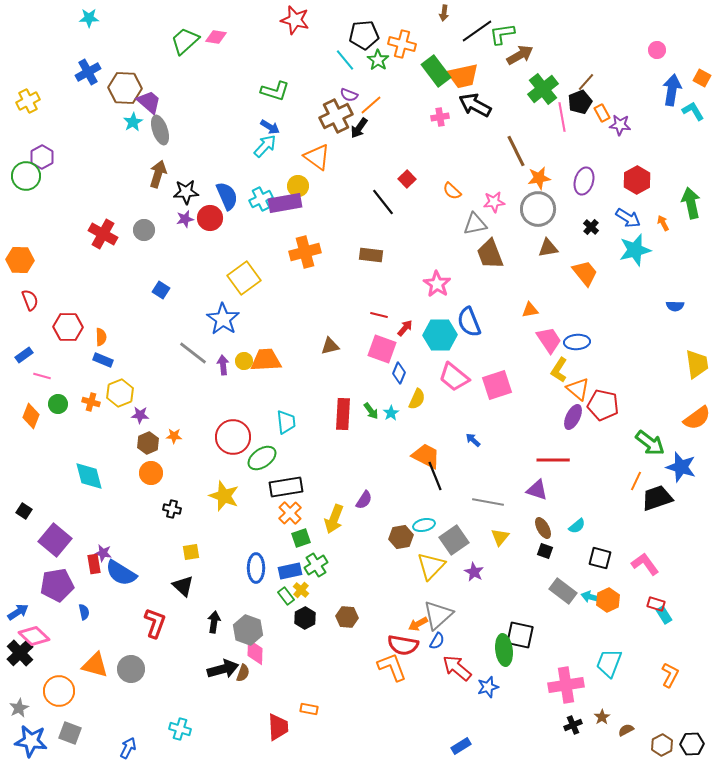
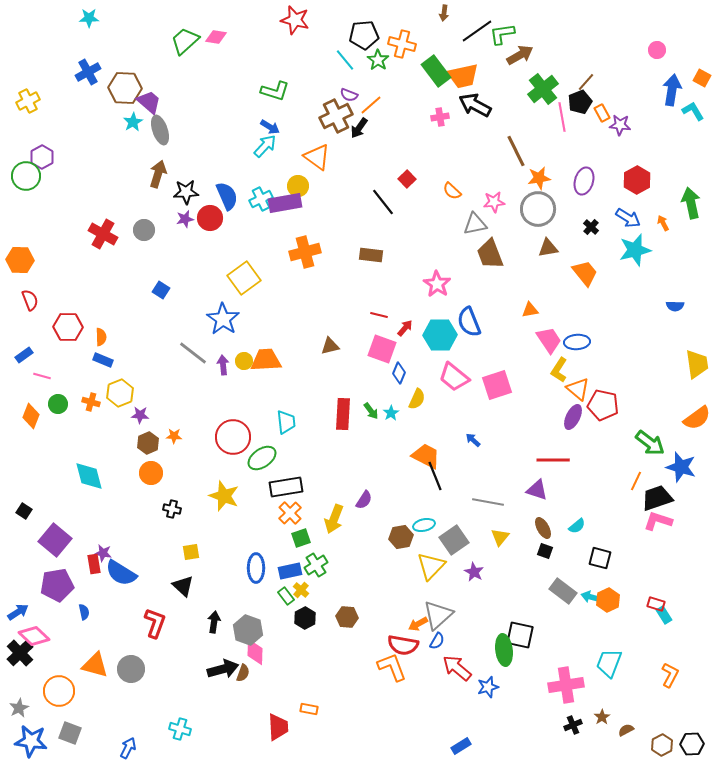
pink L-shape at (645, 564): moved 13 px right, 43 px up; rotated 36 degrees counterclockwise
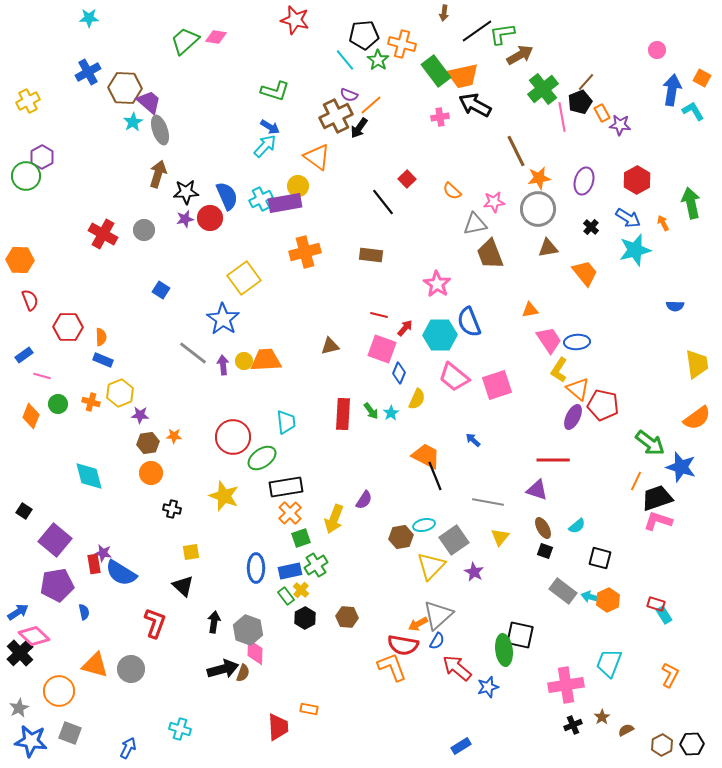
brown hexagon at (148, 443): rotated 15 degrees clockwise
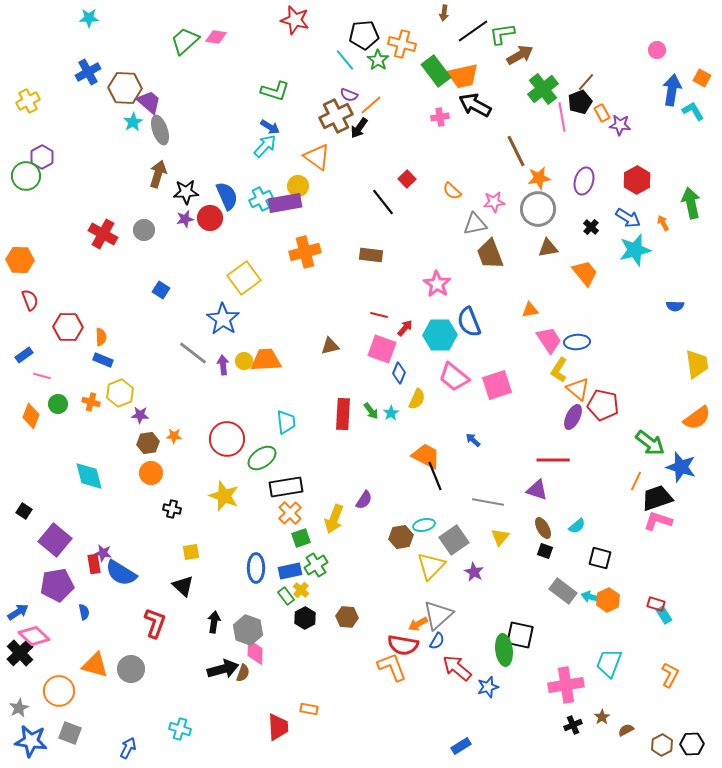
black line at (477, 31): moved 4 px left
red circle at (233, 437): moved 6 px left, 2 px down
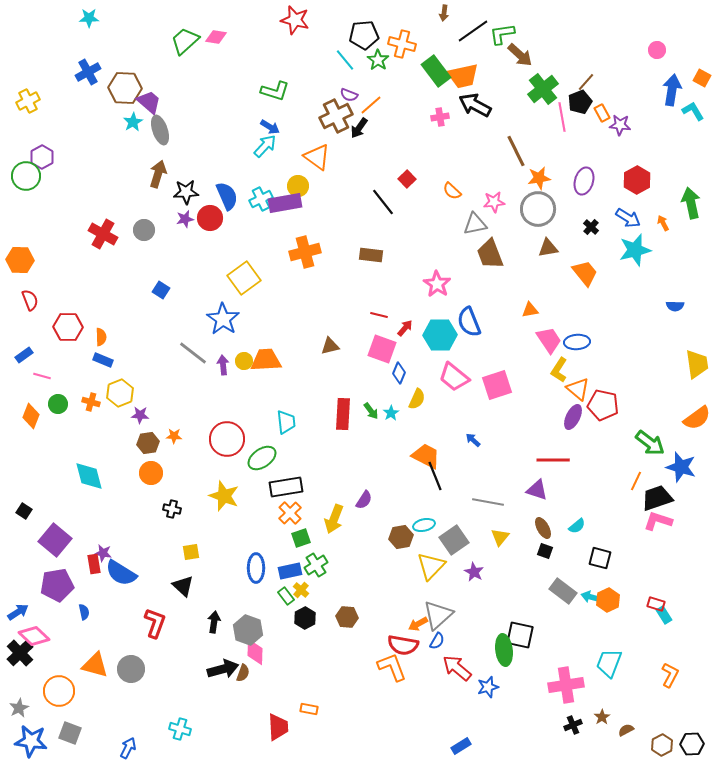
brown arrow at (520, 55): rotated 72 degrees clockwise
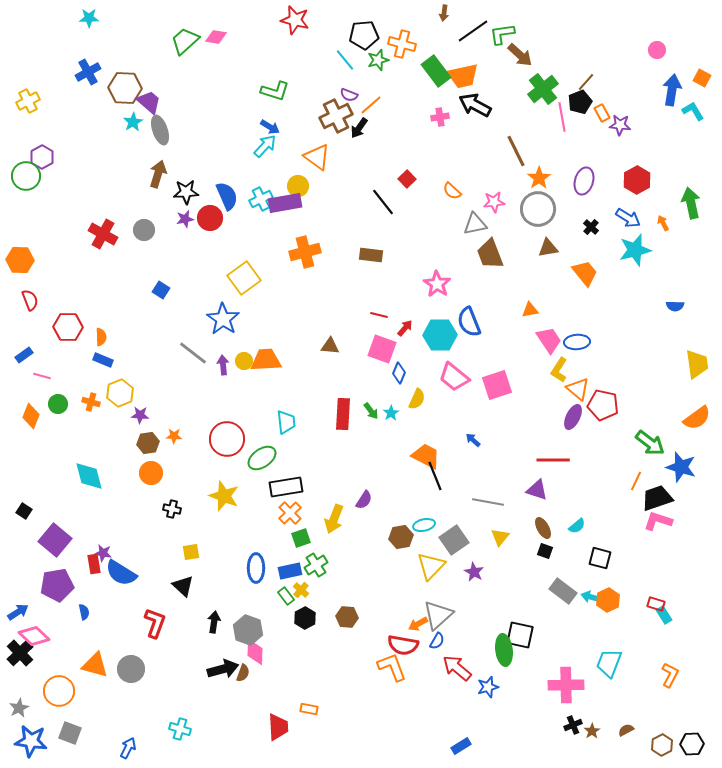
green star at (378, 60): rotated 20 degrees clockwise
orange star at (539, 178): rotated 25 degrees counterclockwise
brown triangle at (330, 346): rotated 18 degrees clockwise
pink cross at (566, 685): rotated 8 degrees clockwise
brown star at (602, 717): moved 10 px left, 14 px down
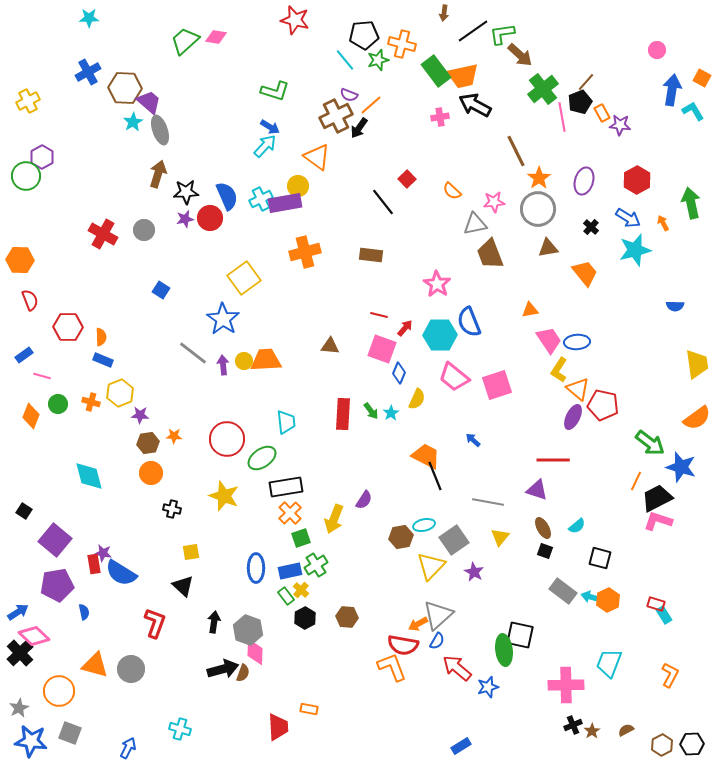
black trapezoid at (657, 498): rotated 8 degrees counterclockwise
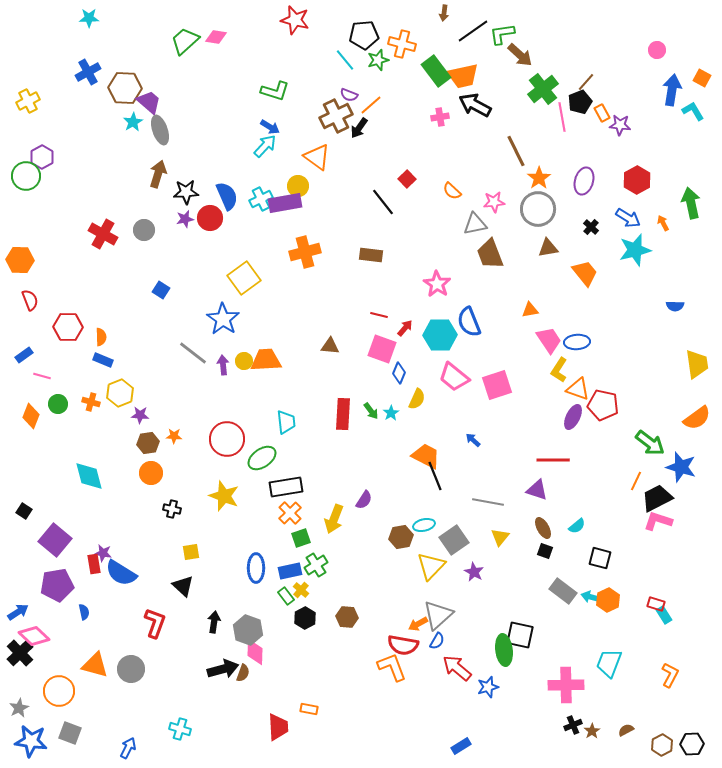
orange triangle at (578, 389): rotated 20 degrees counterclockwise
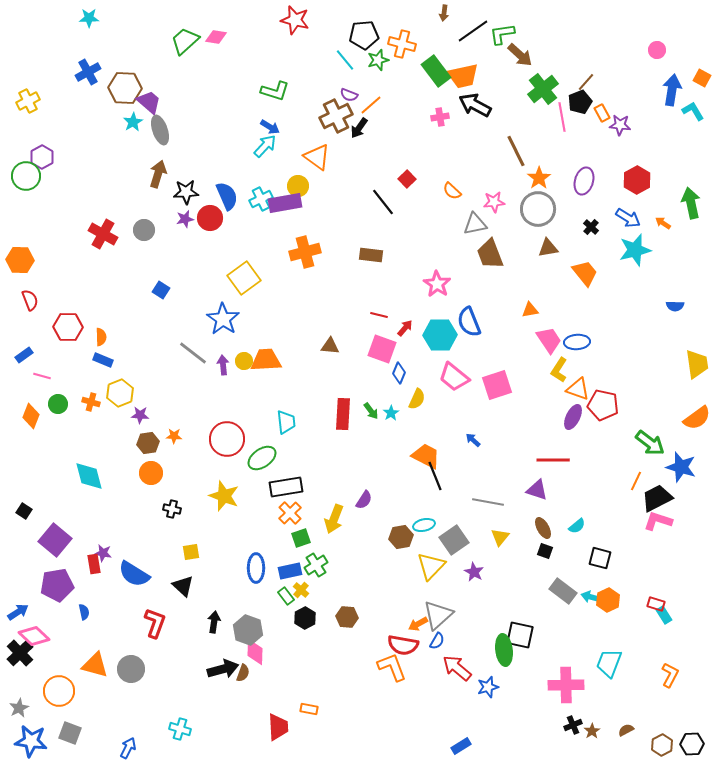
orange arrow at (663, 223): rotated 28 degrees counterclockwise
blue semicircle at (121, 573): moved 13 px right, 1 px down
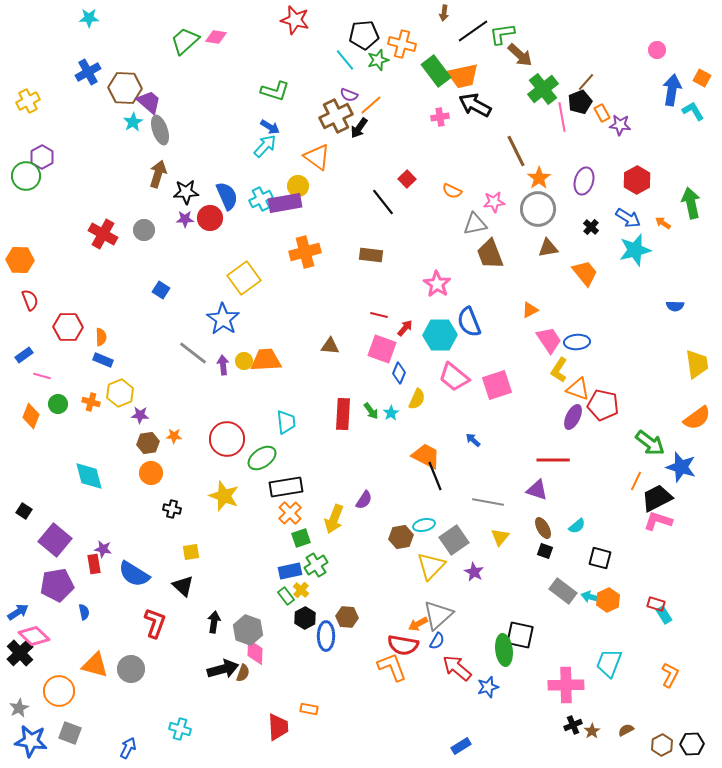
orange semicircle at (452, 191): rotated 18 degrees counterclockwise
purple star at (185, 219): rotated 12 degrees clockwise
orange triangle at (530, 310): rotated 18 degrees counterclockwise
purple star at (103, 553): moved 4 px up
blue ellipse at (256, 568): moved 70 px right, 68 px down
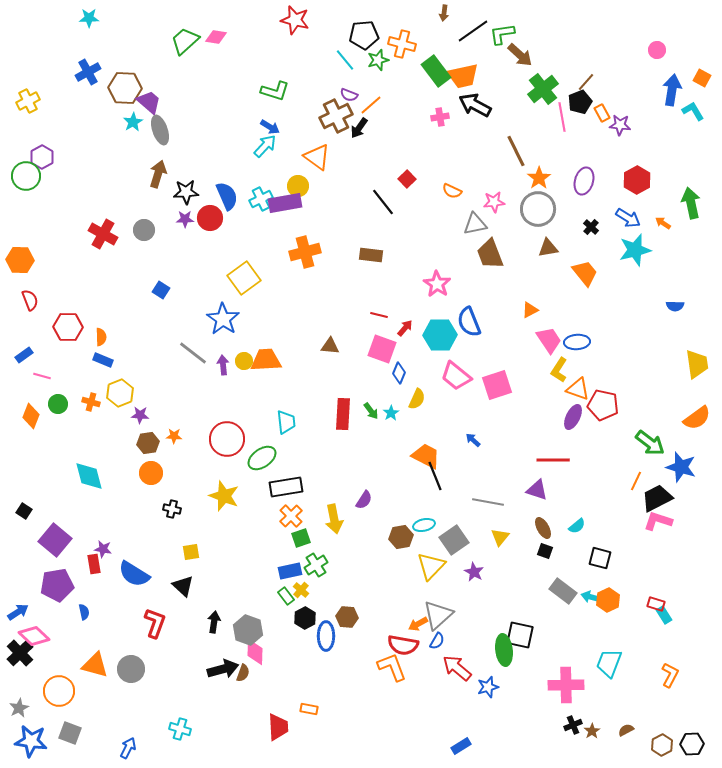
pink trapezoid at (454, 377): moved 2 px right, 1 px up
orange cross at (290, 513): moved 1 px right, 3 px down
yellow arrow at (334, 519): rotated 32 degrees counterclockwise
